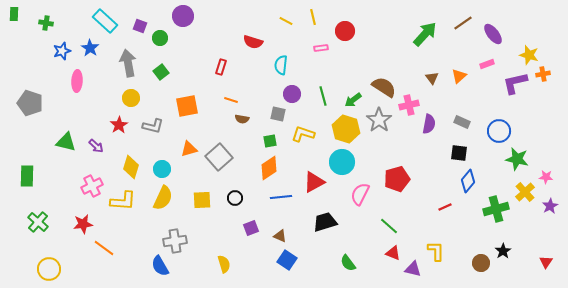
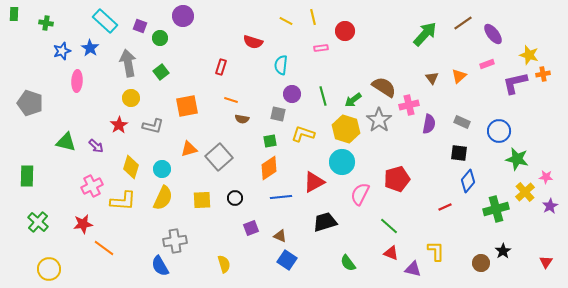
red triangle at (393, 253): moved 2 px left
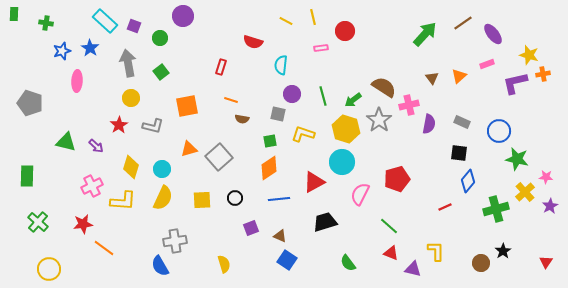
purple square at (140, 26): moved 6 px left
blue line at (281, 197): moved 2 px left, 2 px down
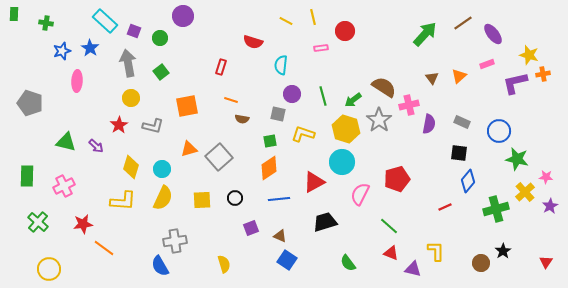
purple square at (134, 26): moved 5 px down
pink cross at (92, 186): moved 28 px left
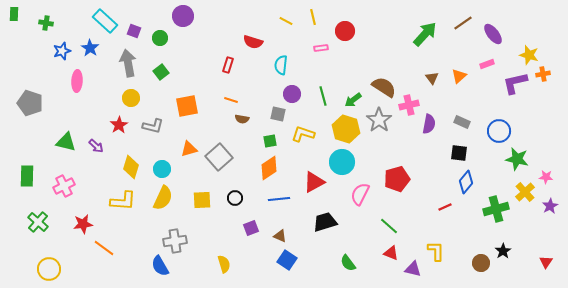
red rectangle at (221, 67): moved 7 px right, 2 px up
blue diamond at (468, 181): moved 2 px left, 1 px down
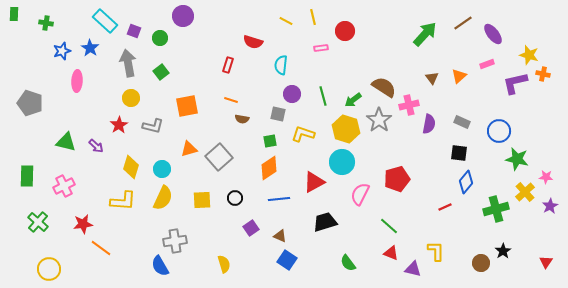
orange cross at (543, 74): rotated 24 degrees clockwise
purple square at (251, 228): rotated 14 degrees counterclockwise
orange line at (104, 248): moved 3 px left
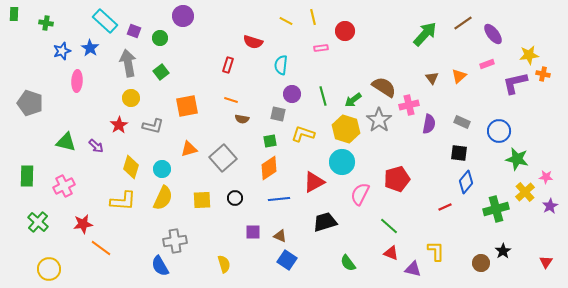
yellow star at (529, 55): rotated 24 degrees counterclockwise
gray square at (219, 157): moved 4 px right, 1 px down
purple square at (251, 228): moved 2 px right, 4 px down; rotated 35 degrees clockwise
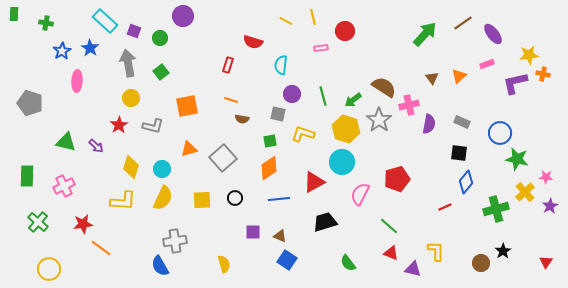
blue star at (62, 51): rotated 12 degrees counterclockwise
blue circle at (499, 131): moved 1 px right, 2 px down
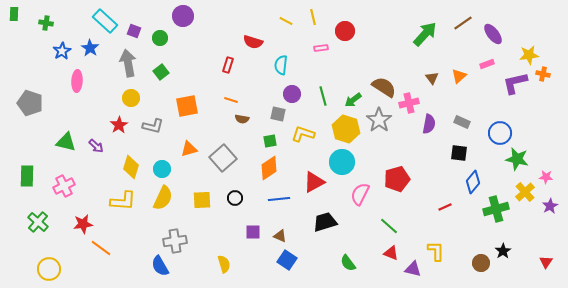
pink cross at (409, 105): moved 2 px up
blue diamond at (466, 182): moved 7 px right
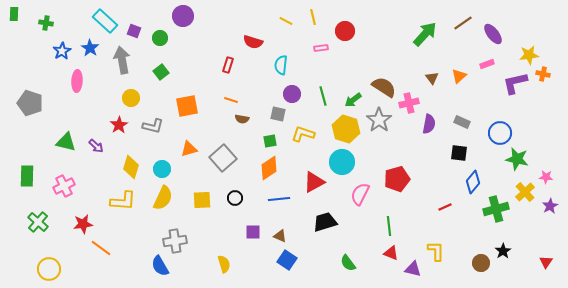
gray arrow at (128, 63): moved 6 px left, 3 px up
green line at (389, 226): rotated 42 degrees clockwise
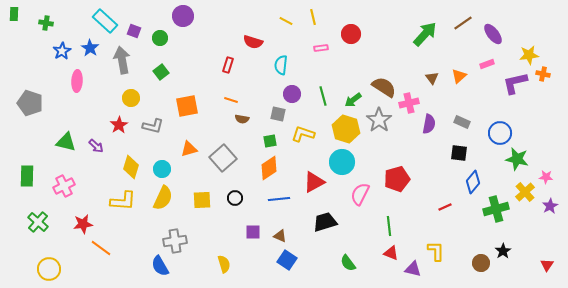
red circle at (345, 31): moved 6 px right, 3 px down
red triangle at (546, 262): moved 1 px right, 3 px down
